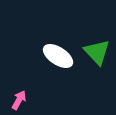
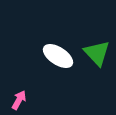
green triangle: moved 1 px down
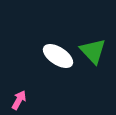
green triangle: moved 4 px left, 2 px up
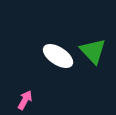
pink arrow: moved 6 px right
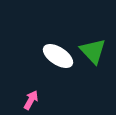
pink arrow: moved 6 px right
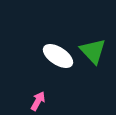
pink arrow: moved 7 px right, 1 px down
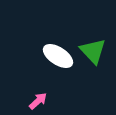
pink arrow: rotated 18 degrees clockwise
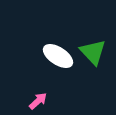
green triangle: moved 1 px down
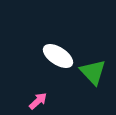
green triangle: moved 20 px down
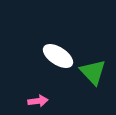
pink arrow: rotated 36 degrees clockwise
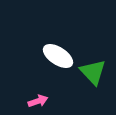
pink arrow: rotated 12 degrees counterclockwise
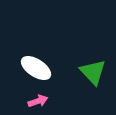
white ellipse: moved 22 px left, 12 px down
